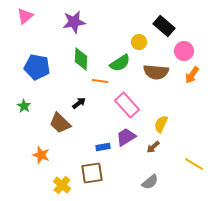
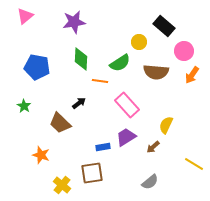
yellow semicircle: moved 5 px right, 1 px down
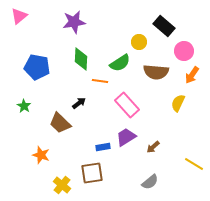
pink triangle: moved 6 px left
yellow semicircle: moved 12 px right, 22 px up
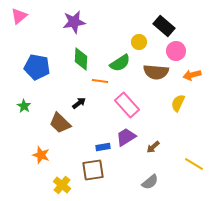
pink circle: moved 8 px left
orange arrow: rotated 42 degrees clockwise
brown square: moved 1 px right, 3 px up
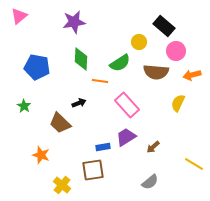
black arrow: rotated 16 degrees clockwise
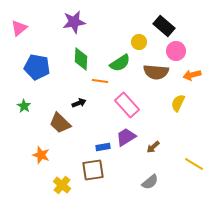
pink triangle: moved 12 px down
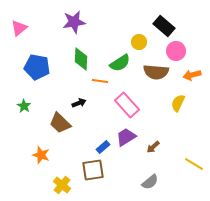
blue rectangle: rotated 32 degrees counterclockwise
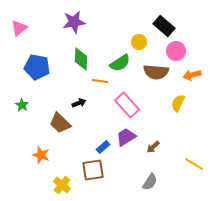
green star: moved 2 px left, 1 px up
gray semicircle: rotated 18 degrees counterclockwise
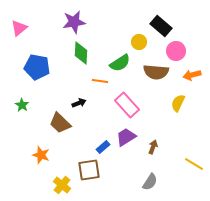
black rectangle: moved 3 px left
green diamond: moved 6 px up
brown arrow: rotated 152 degrees clockwise
brown square: moved 4 px left
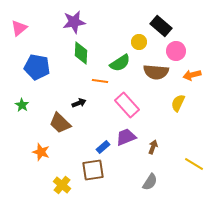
purple trapezoid: rotated 10 degrees clockwise
orange star: moved 3 px up
brown square: moved 4 px right
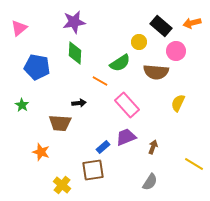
green diamond: moved 6 px left
orange arrow: moved 52 px up
orange line: rotated 21 degrees clockwise
black arrow: rotated 16 degrees clockwise
brown trapezoid: rotated 40 degrees counterclockwise
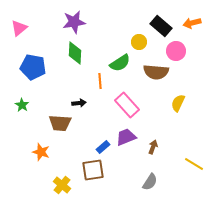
blue pentagon: moved 4 px left
orange line: rotated 56 degrees clockwise
